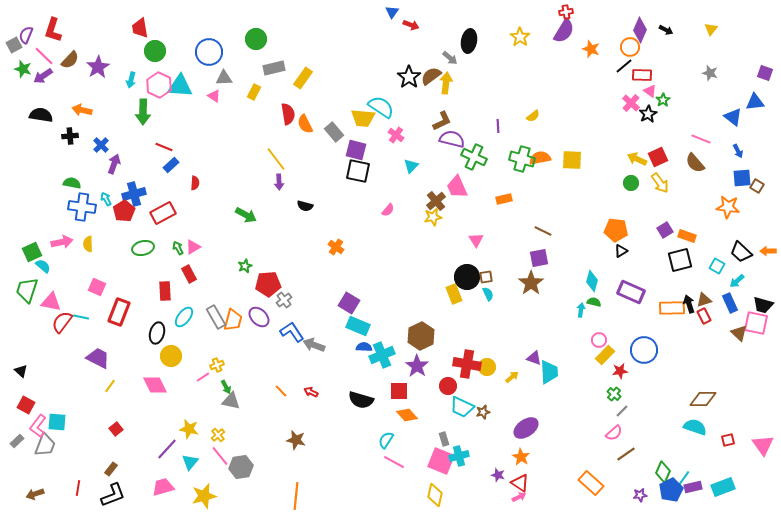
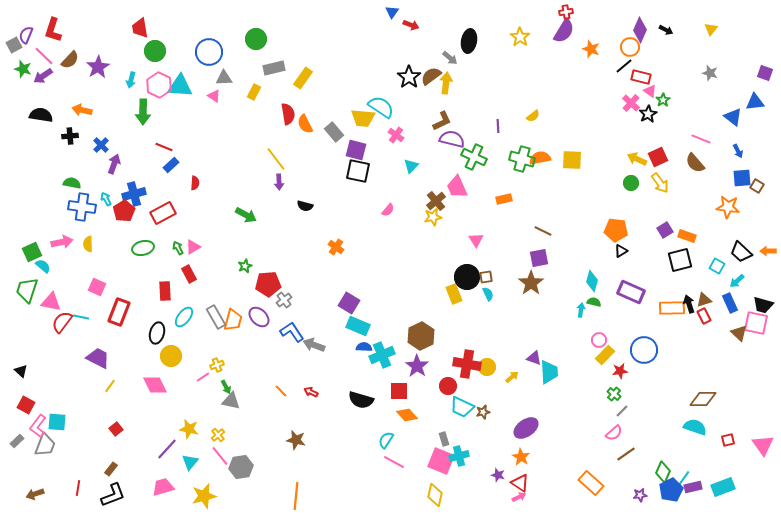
red rectangle at (642, 75): moved 1 px left, 2 px down; rotated 12 degrees clockwise
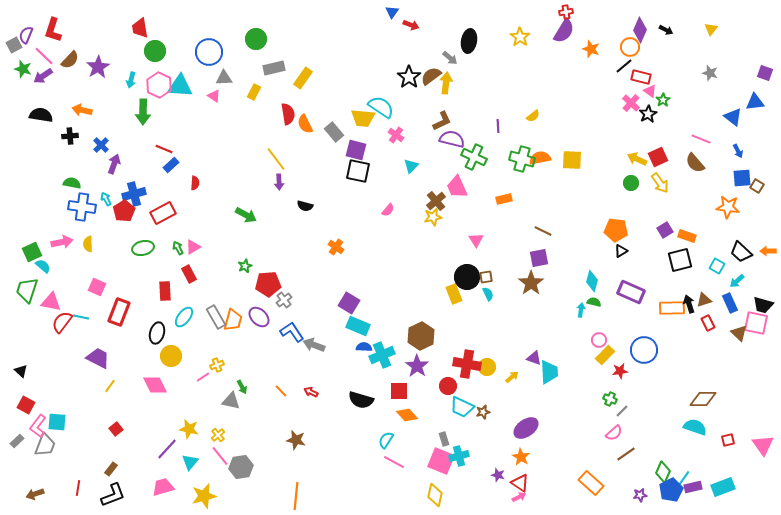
red line at (164, 147): moved 2 px down
red rectangle at (704, 316): moved 4 px right, 7 px down
green arrow at (226, 387): moved 16 px right
green cross at (614, 394): moved 4 px left, 5 px down; rotated 16 degrees counterclockwise
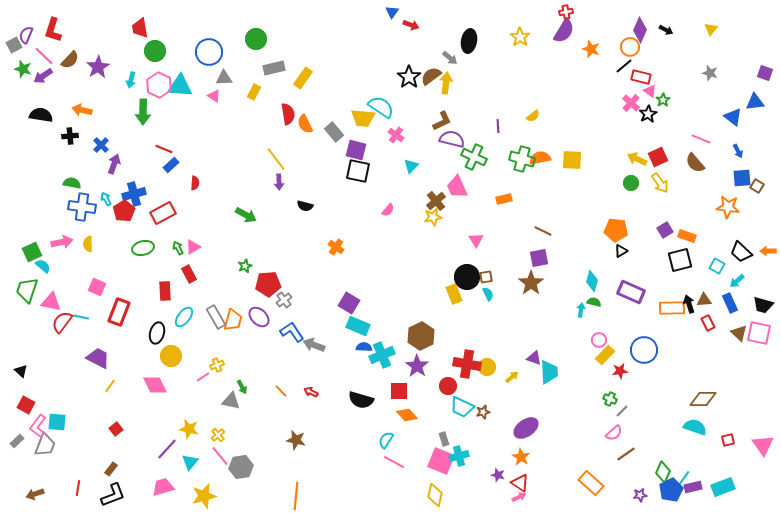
brown triangle at (704, 300): rotated 14 degrees clockwise
pink square at (756, 323): moved 3 px right, 10 px down
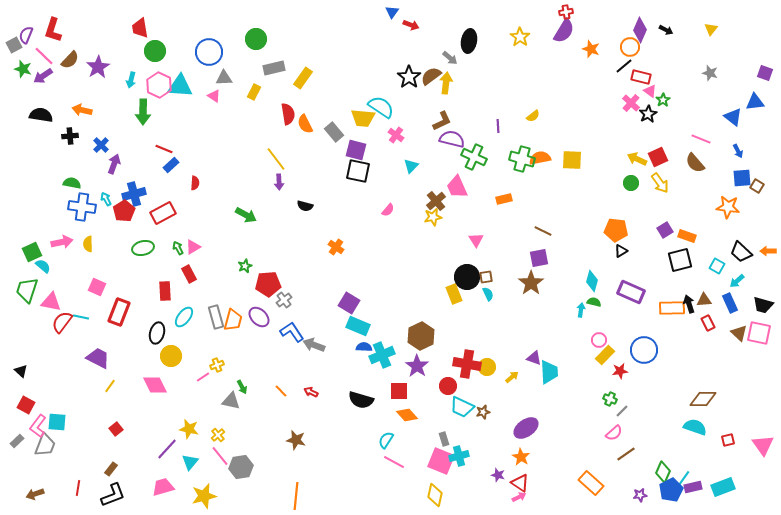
gray rectangle at (216, 317): rotated 15 degrees clockwise
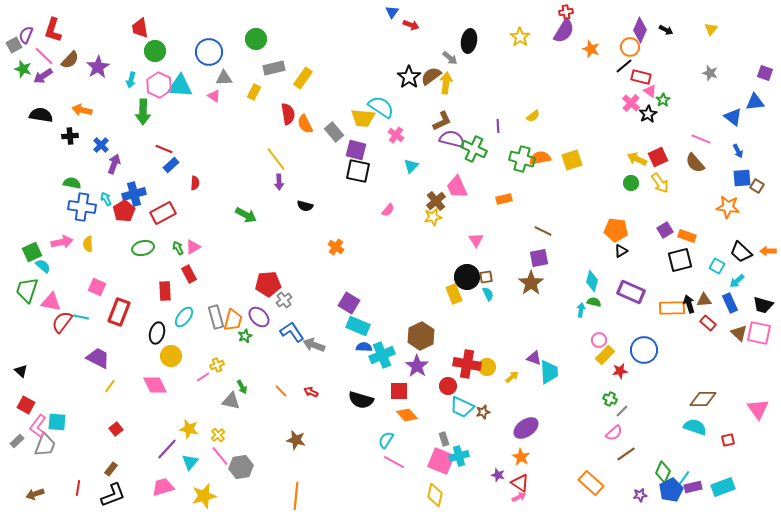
green cross at (474, 157): moved 8 px up
yellow square at (572, 160): rotated 20 degrees counterclockwise
green star at (245, 266): moved 70 px down
red rectangle at (708, 323): rotated 21 degrees counterclockwise
pink triangle at (763, 445): moved 5 px left, 36 px up
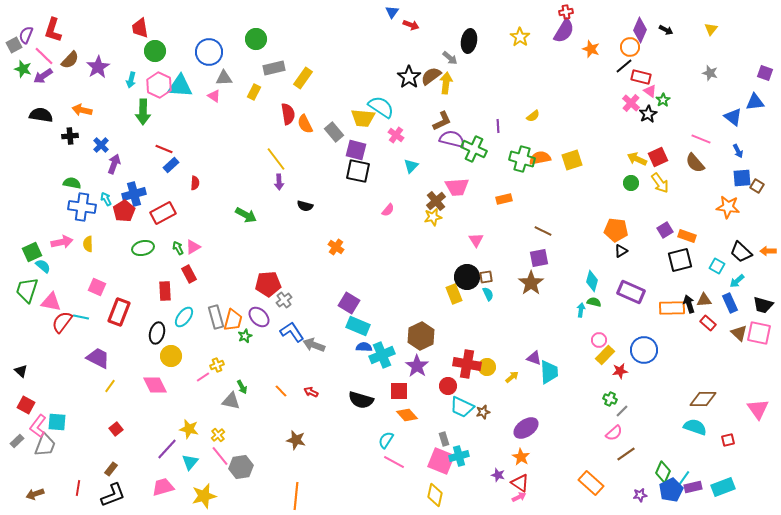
pink trapezoid at (457, 187): rotated 70 degrees counterclockwise
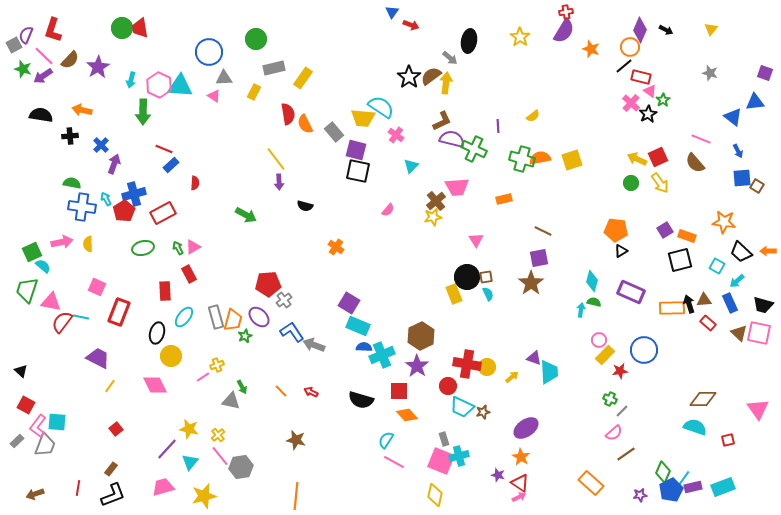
green circle at (155, 51): moved 33 px left, 23 px up
orange star at (728, 207): moved 4 px left, 15 px down
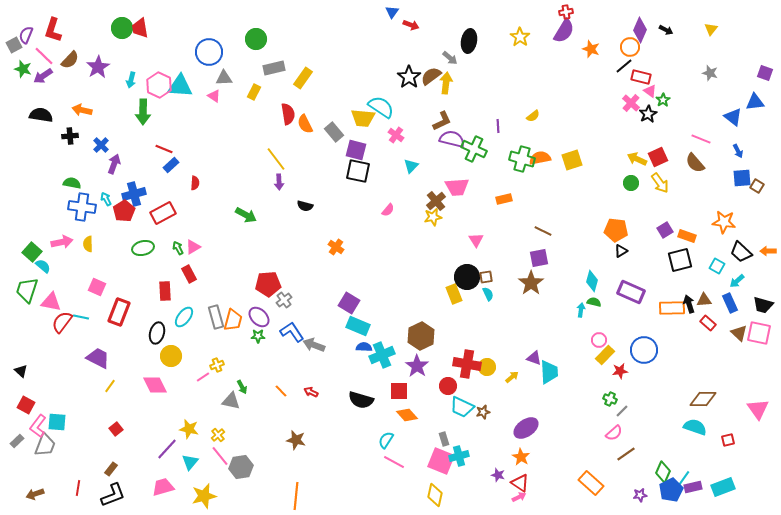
green square at (32, 252): rotated 24 degrees counterclockwise
green star at (245, 336): moved 13 px right; rotated 24 degrees clockwise
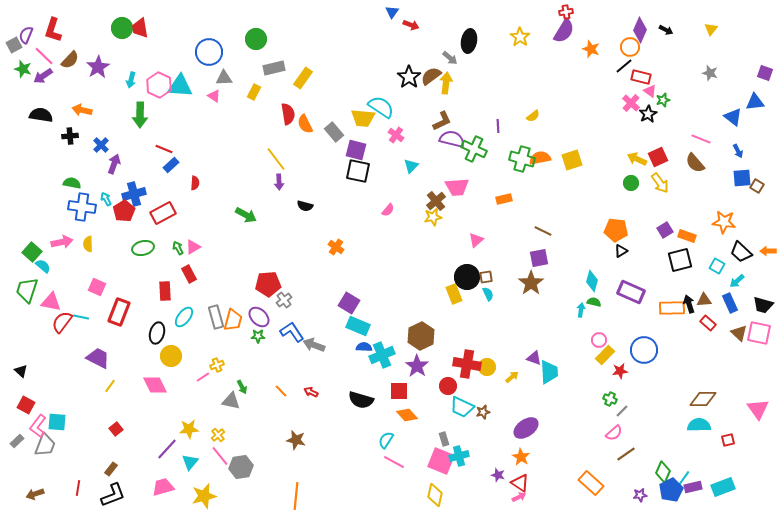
green star at (663, 100): rotated 16 degrees clockwise
green arrow at (143, 112): moved 3 px left, 3 px down
pink triangle at (476, 240): rotated 21 degrees clockwise
cyan semicircle at (695, 427): moved 4 px right, 2 px up; rotated 20 degrees counterclockwise
yellow star at (189, 429): rotated 18 degrees counterclockwise
